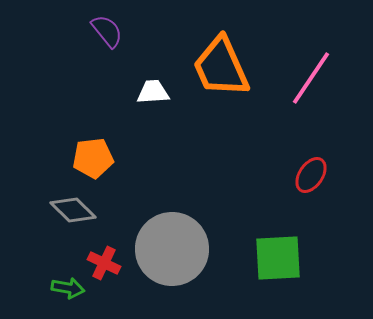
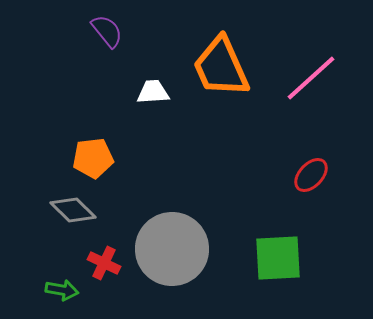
pink line: rotated 14 degrees clockwise
red ellipse: rotated 9 degrees clockwise
green arrow: moved 6 px left, 2 px down
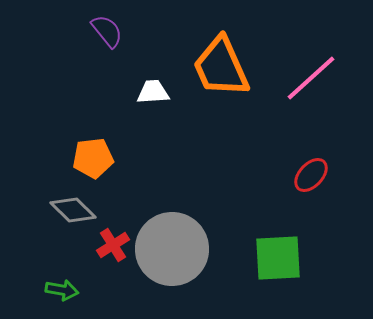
red cross: moved 9 px right, 18 px up; rotated 32 degrees clockwise
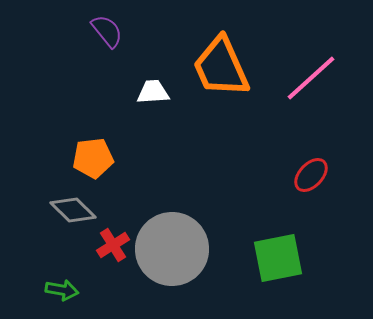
green square: rotated 8 degrees counterclockwise
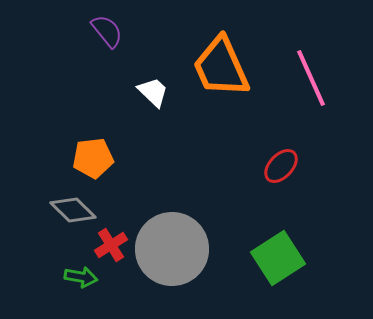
pink line: rotated 72 degrees counterclockwise
white trapezoid: rotated 48 degrees clockwise
red ellipse: moved 30 px left, 9 px up
red cross: moved 2 px left
green square: rotated 22 degrees counterclockwise
green arrow: moved 19 px right, 13 px up
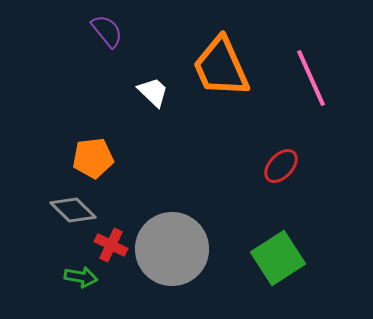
red cross: rotated 32 degrees counterclockwise
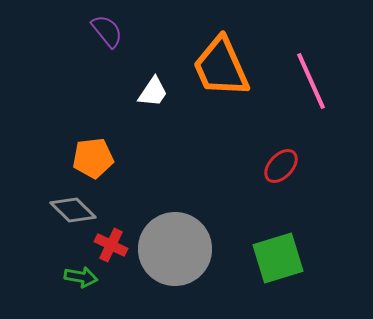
pink line: moved 3 px down
white trapezoid: rotated 80 degrees clockwise
gray circle: moved 3 px right
green square: rotated 16 degrees clockwise
